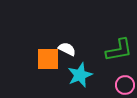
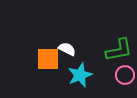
pink circle: moved 10 px up
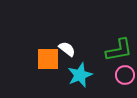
white semicircle: rotated 12 degrees clockwise
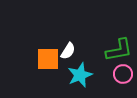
white semicircle: moved 1 px right, 2 px down; rotated 84 degrees clockwise
pink circle: moved 2 px left, 1 px up
